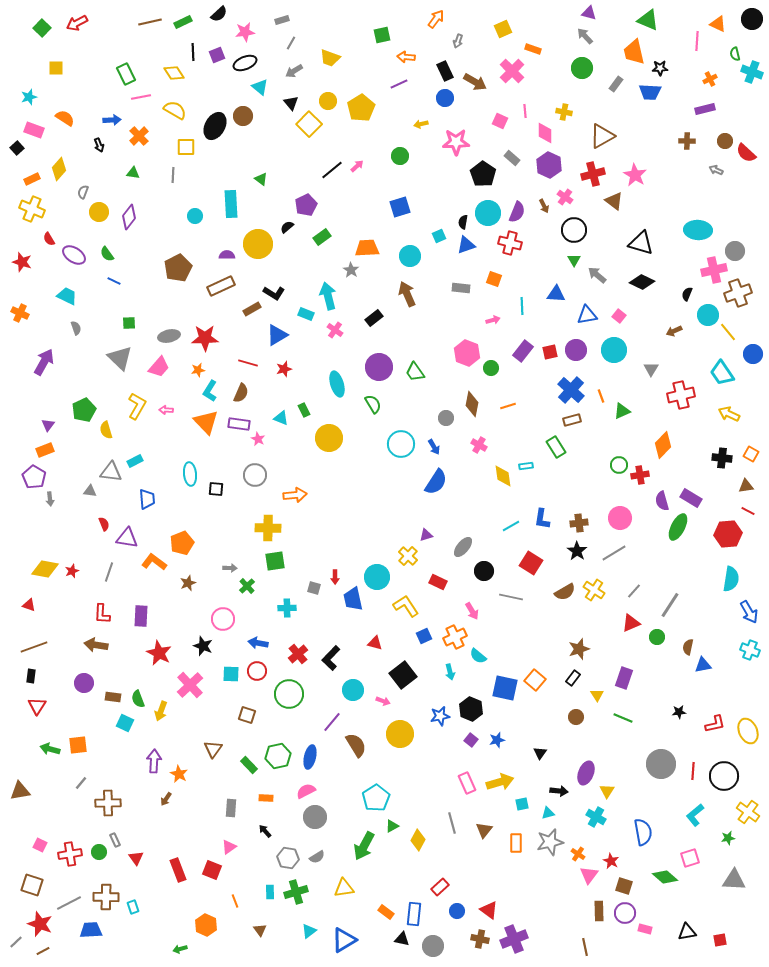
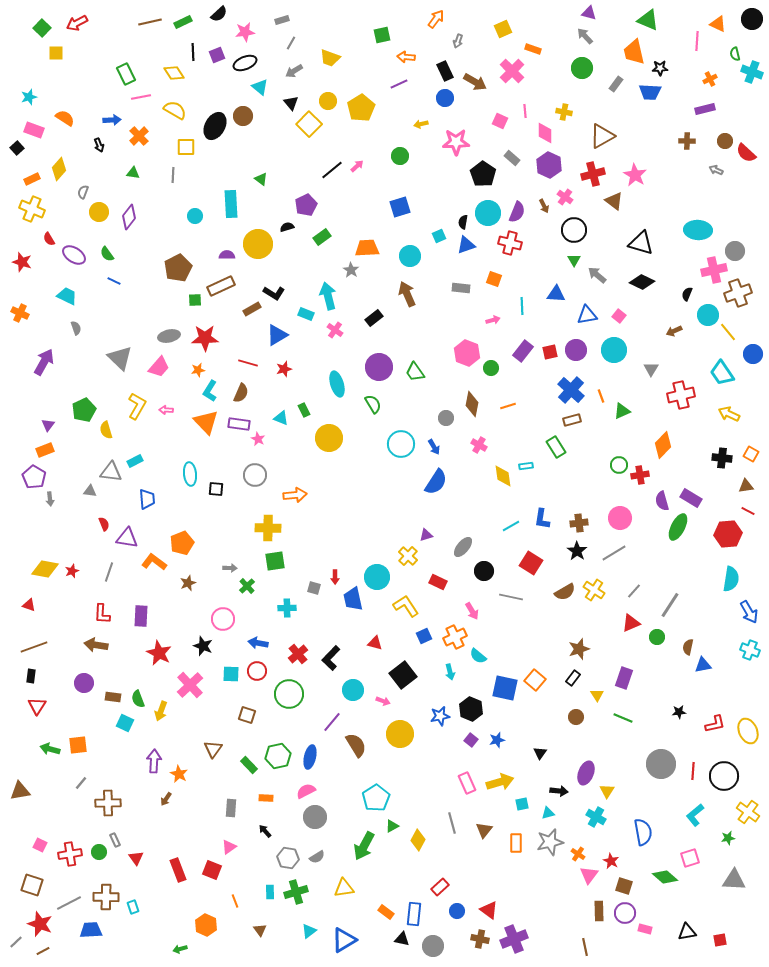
yellow square at (56, 68): moved 15 px up
black semicircle at (287, 227): rotated 24 degrees clockwise
green square at (129, 323): moved 66 px right, 23 px up
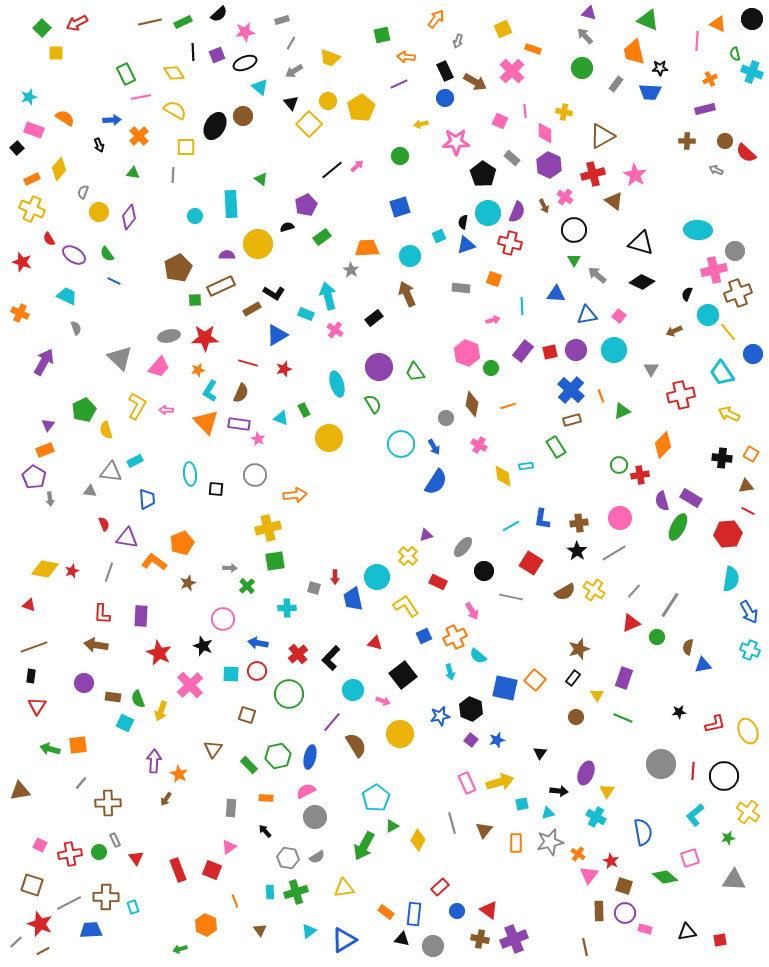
yellow cross at (268, 528): rotated 15 degrees counterclockwise
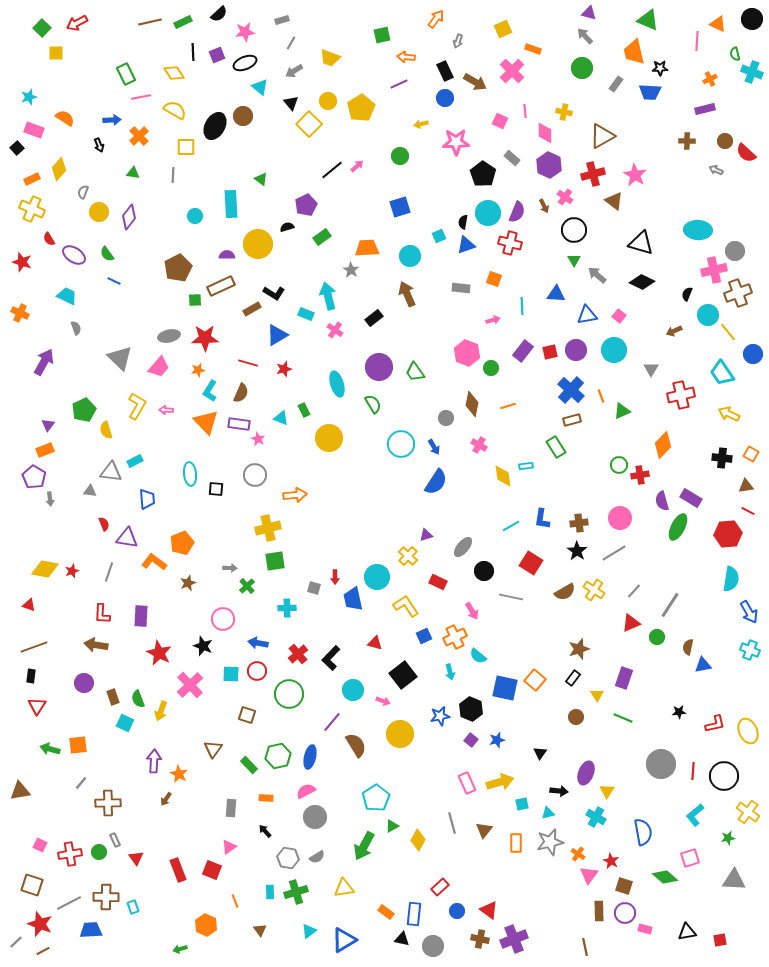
brown rectangle at (113, 697): rotated 63 degrees clockwise
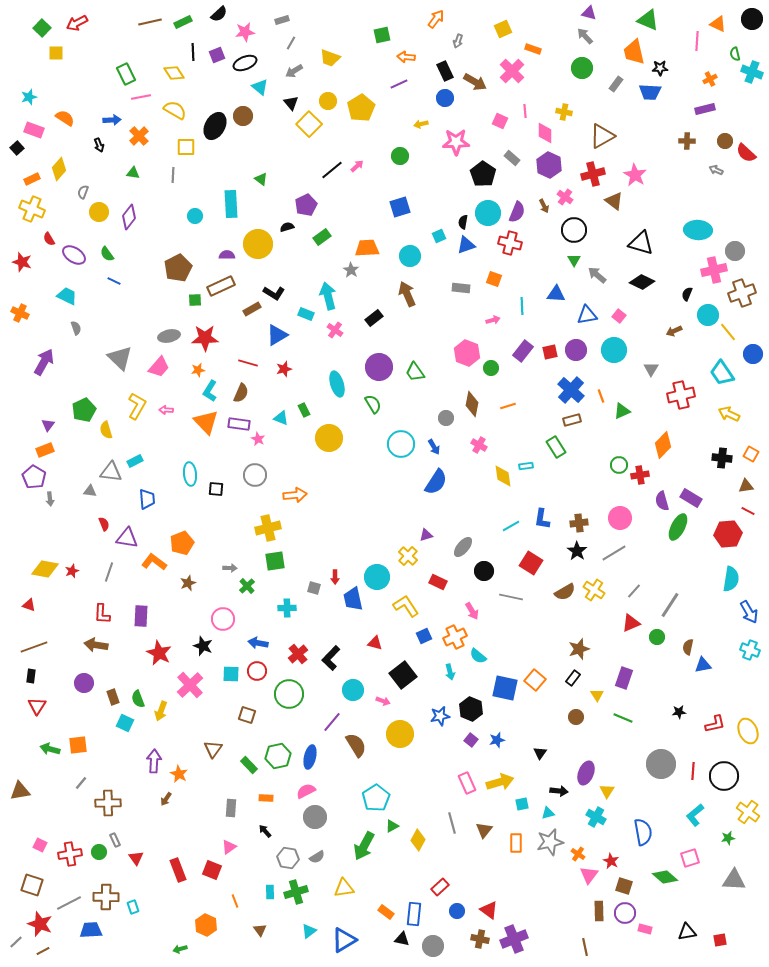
brown cross at (738, 293): moved 4 px right
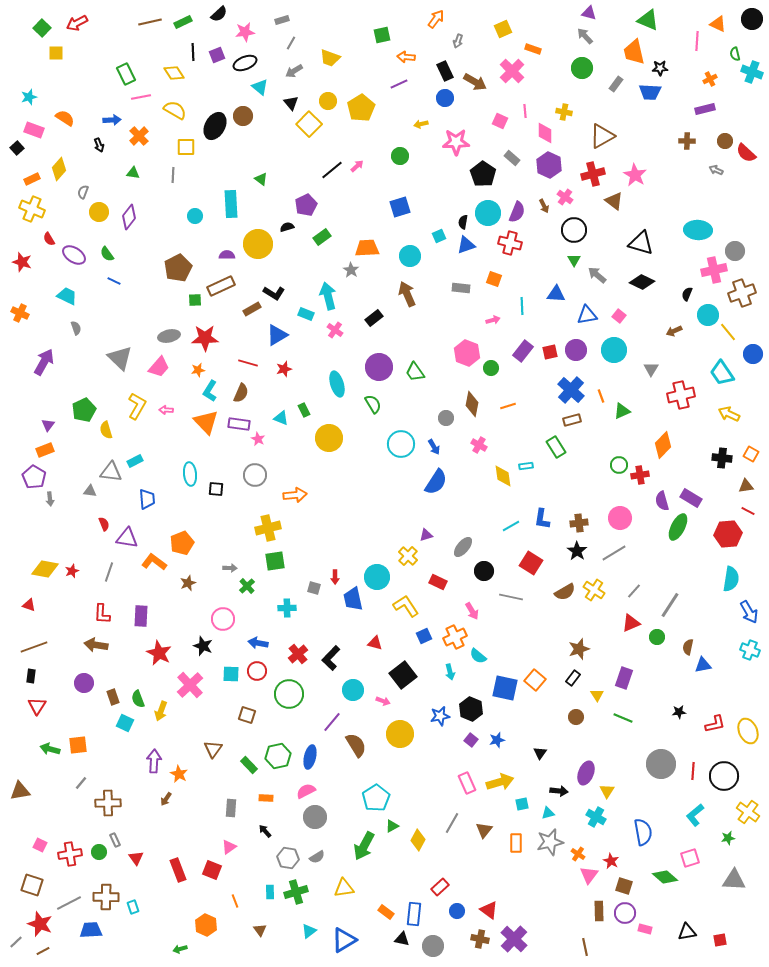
gray line at (452, 823): rotated 45 degrees clockwise
purple cross at (514, 939): rotated 24 degrees counterclockwise
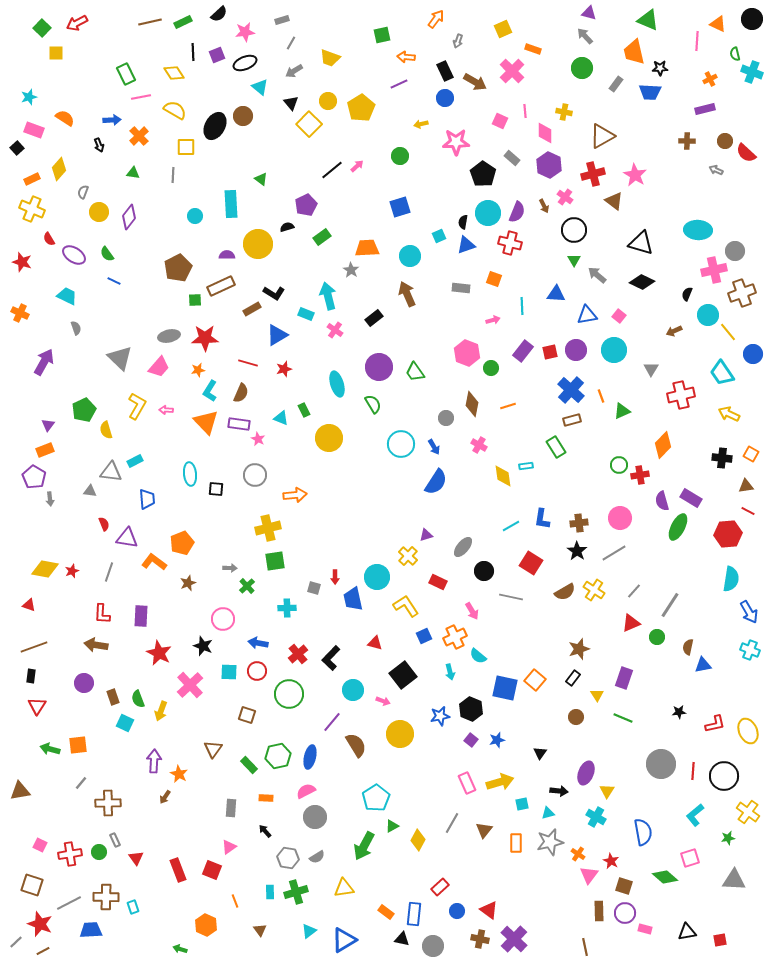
cyan square at (231, 674): moved 2 px left, 2 px up
brown arrow at (166, 799): moved 1 px left, 2 px up
green arrow at (180, 949): rotated 32 degrees clockwise
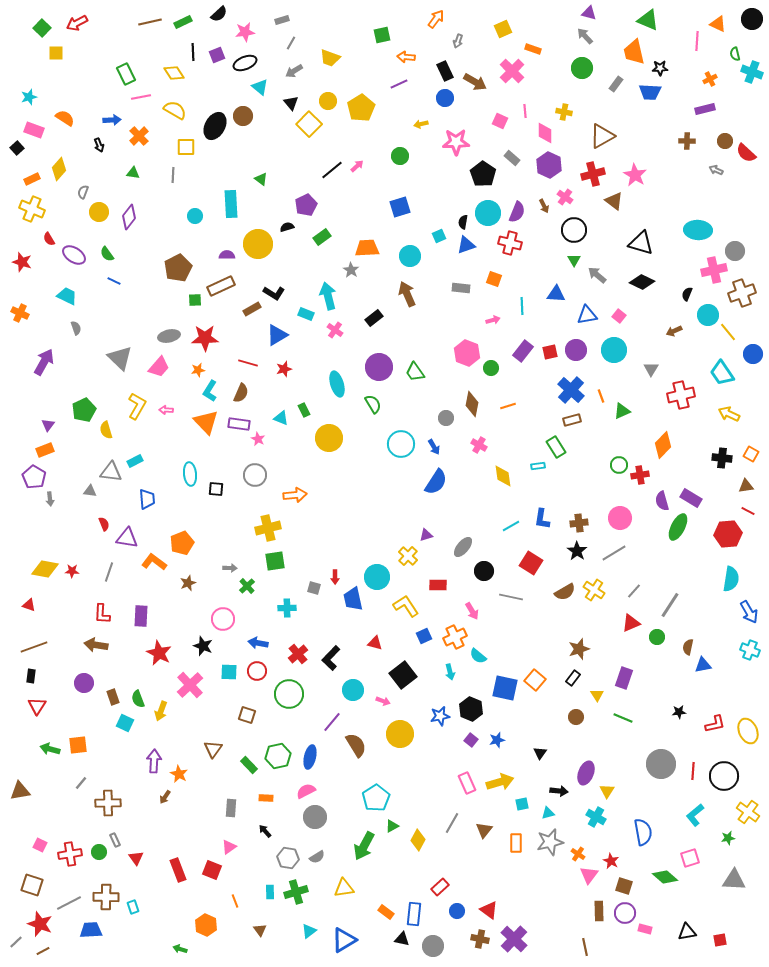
cyan rectangle at (526, 466): moved 12 px right
red star at (72, 571): rotated 24 degrees clockwise
red rectangle at (438, 582): moved 3 px down; rotated 24 degrees counterclockwise
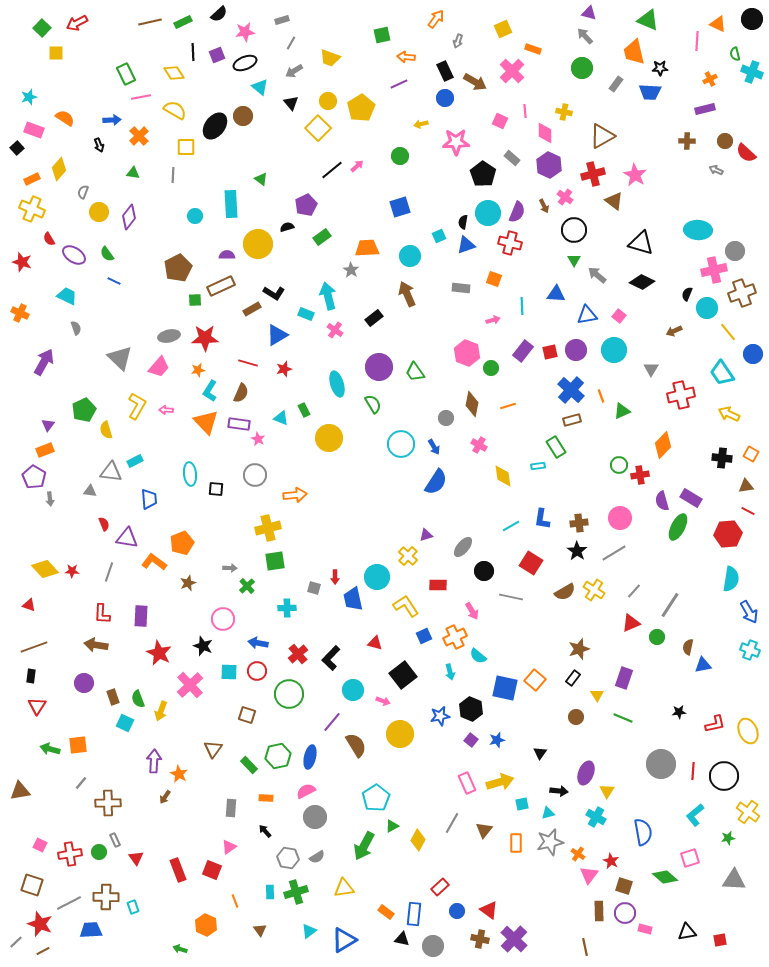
yellow square at (309, 124): moved 9 px right, 4 px down
black ellipse at (215, 126): rotated 8 degrees clockwise
cyan circle at (708, 315): moved 1 px left, 7 px up
blue trapezoid at (147, 499): moved 2 px right
yellow diamond at (45, 569): rotated 36 degrees clockwise
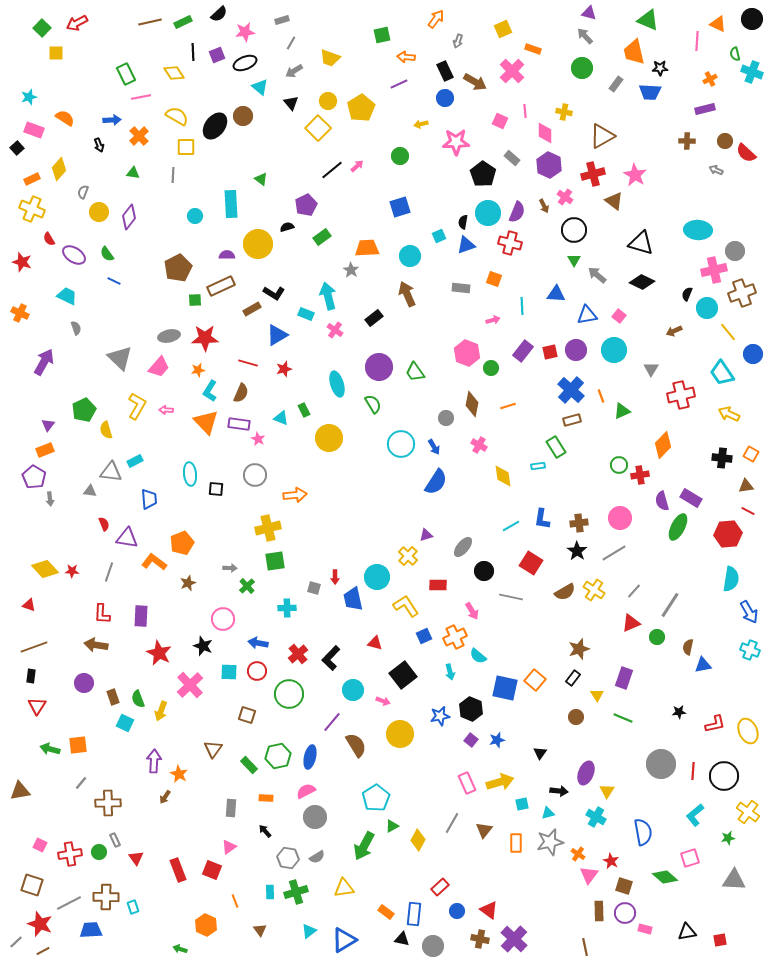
yellow semicircle at (175, 110): moved 2 px right, 6 px down
